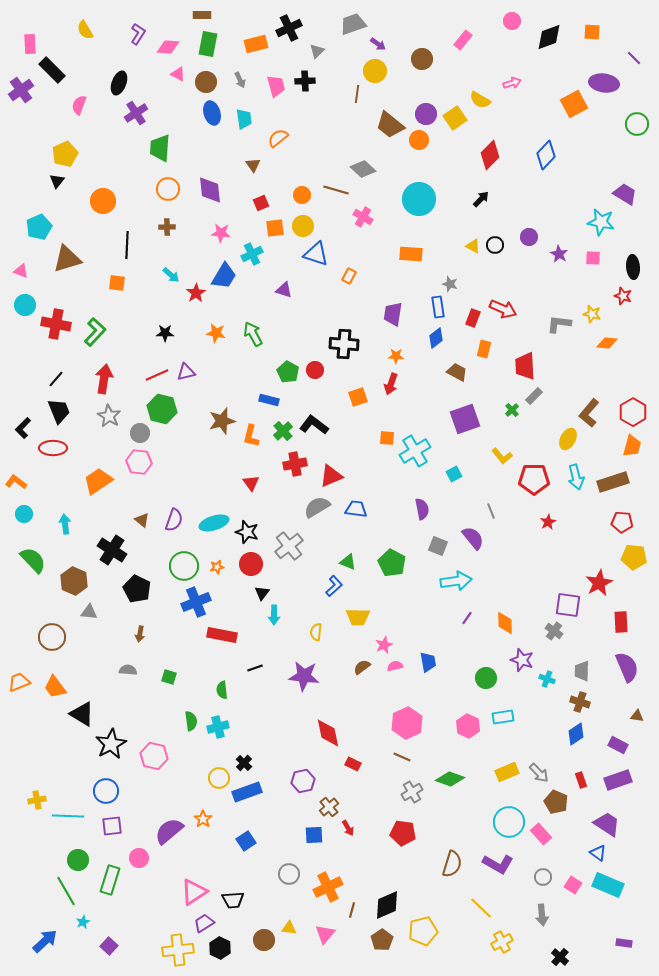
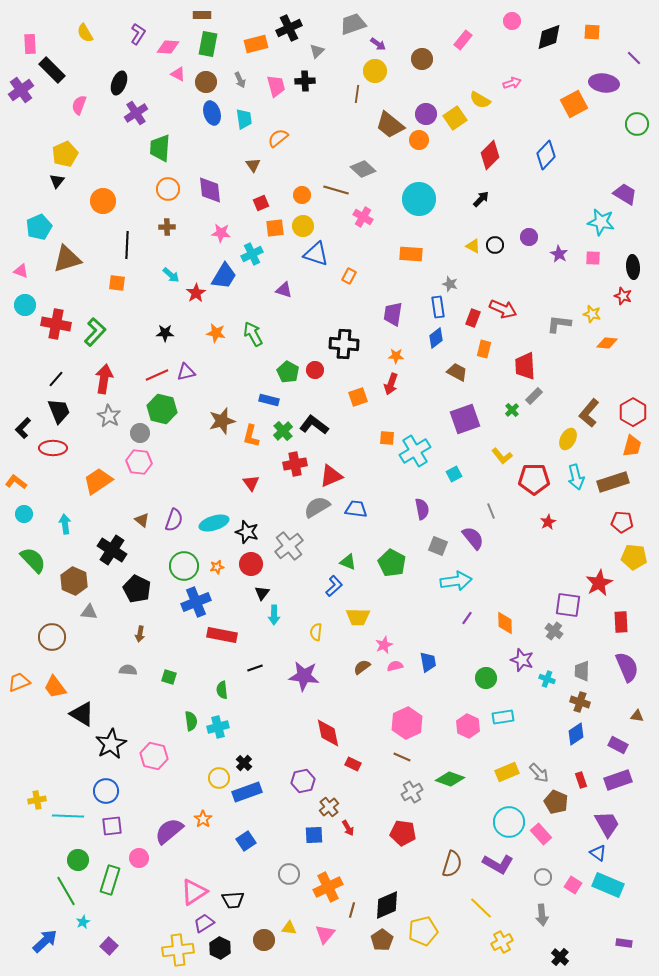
yellow semicircle at (85, 30): moved 3 px down
purple trapezoid at (607, 824): rotated 28 degrees clockwise
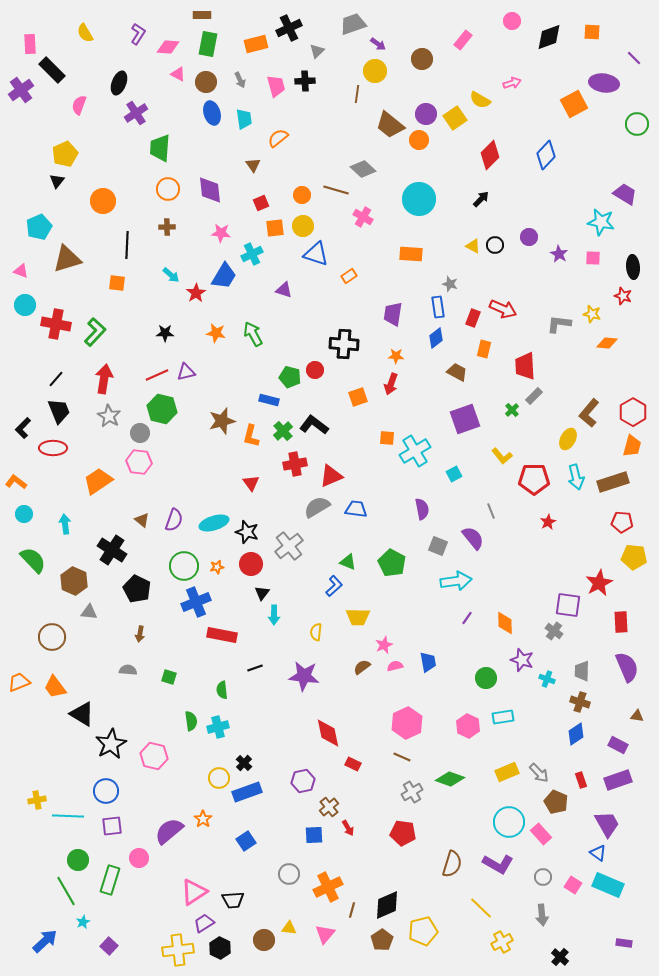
orange rectangle at (349, 276): rotated 28 degrees clockwise
green pentagon at (288, 372): moved 2 px right, 5 px down; rotated 15 degrees counterclockwise
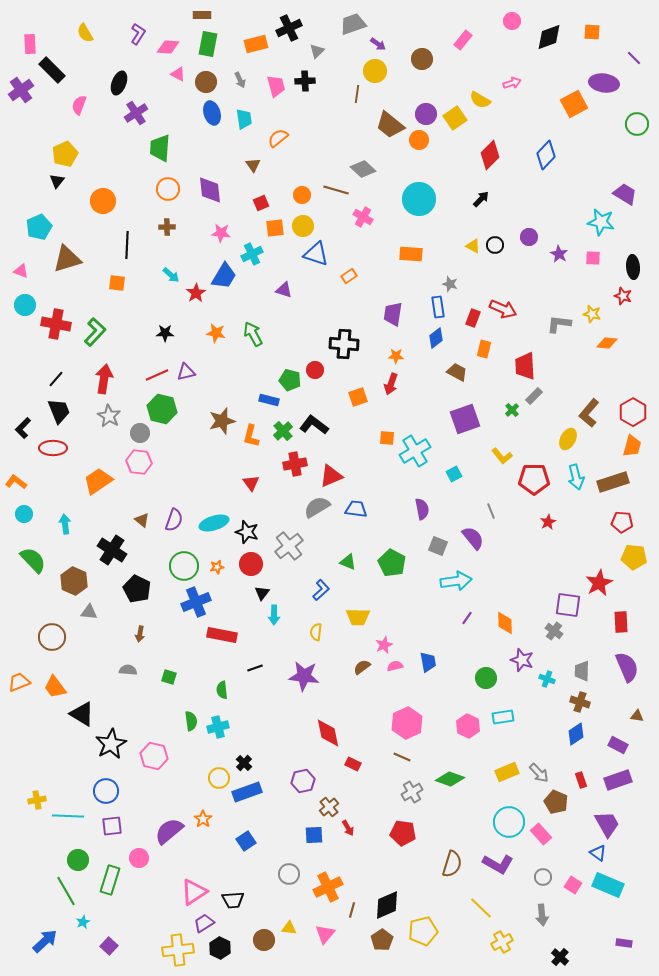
green pentagon at (290, 377): moved 3 px down
blue L-shape at (334, 586): moved 13 px left, 4 px down
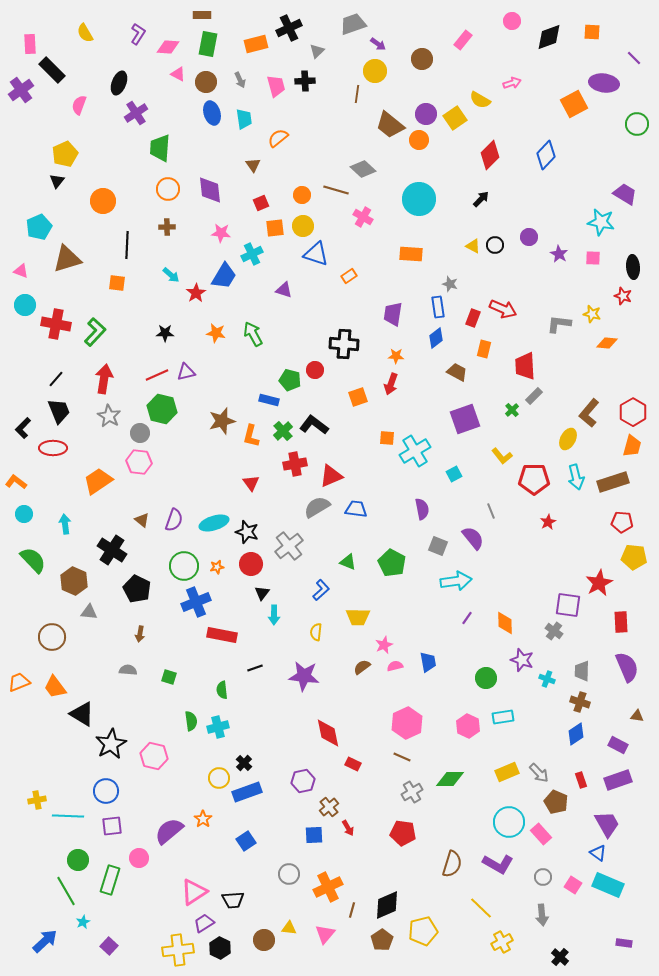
green diamond at (450, 779): rotated 20 degrees counterclockwise
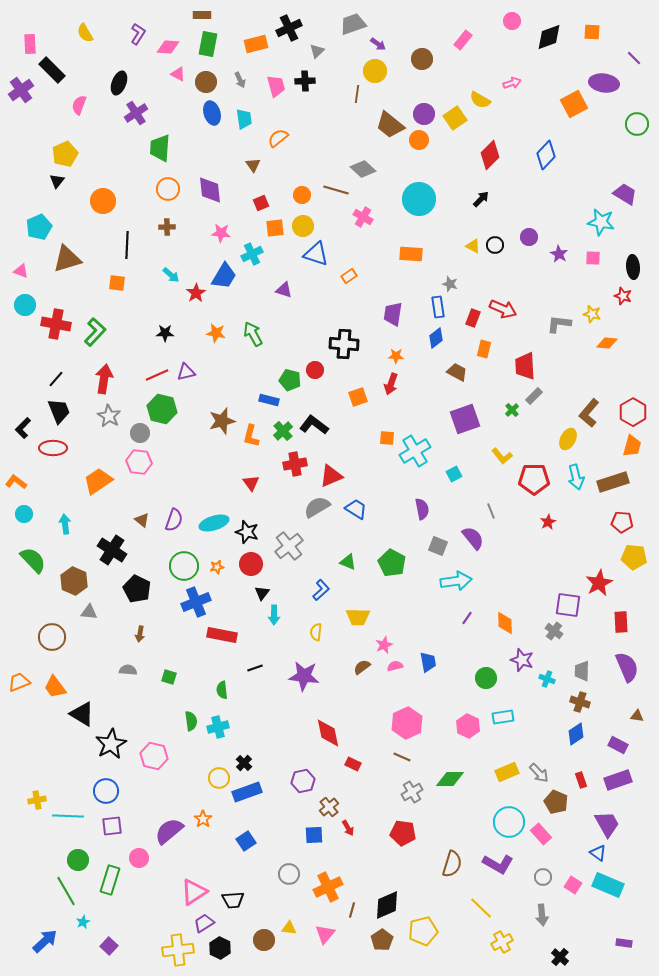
purple circle at (426, 114): moved 2 px left
blue trapezoid at (356, 509): rotated 25 degrees clockwise
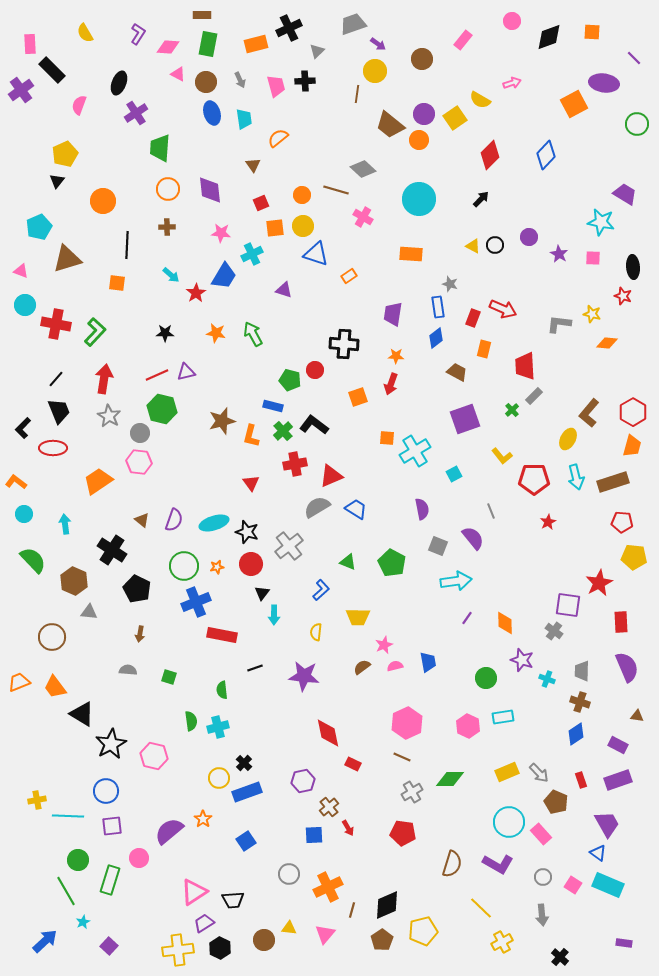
blue rectangle at (269, 400): moved 4 px right, 6 px down
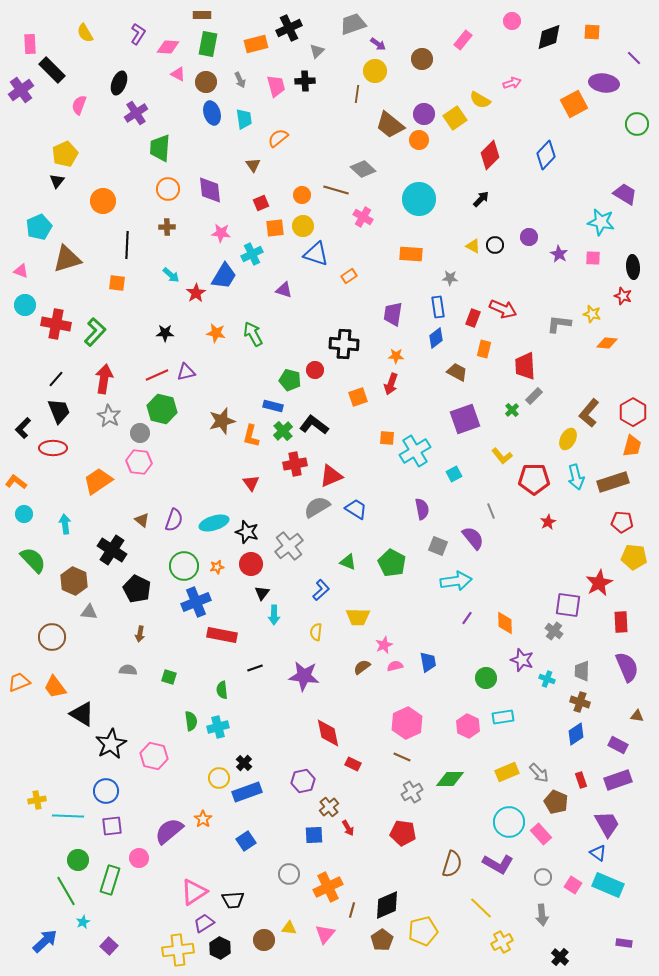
gray star at (450, 284): moved 6 px up; rotated 14 degrees counterclockwise
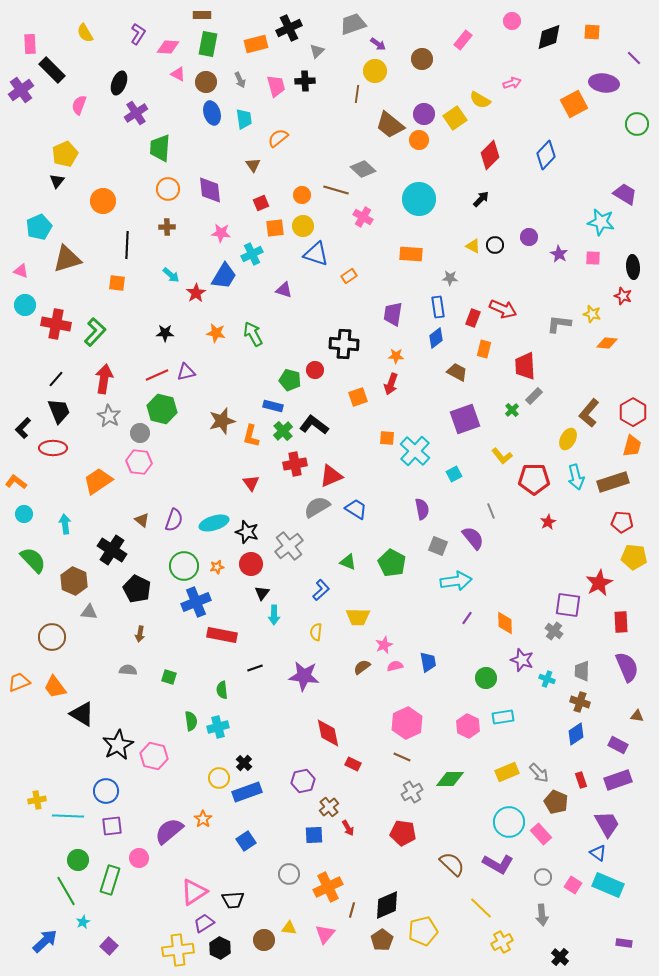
cyan cross at (415, 451): rotated 16 degrees counterclockwise
black star at (111, 744): moved 7 px right, 1 px down
brown semicircle at (452, 864): rotated 64 degrees counterclockwise
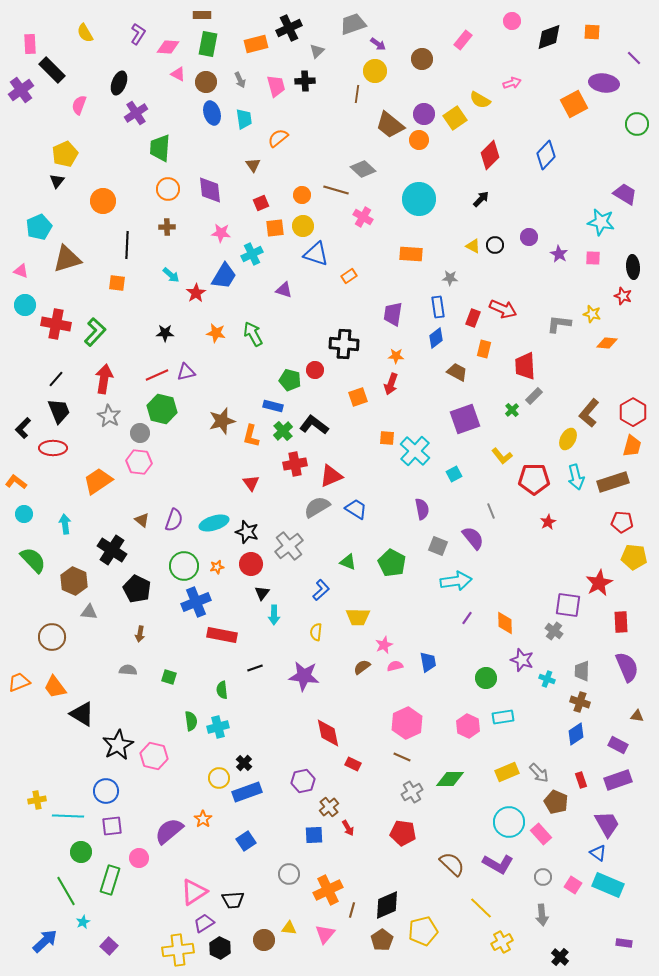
green circle at (78, 860): moved 3 px right, 8 px up
orange cross at (328, 887): moved 3 px down
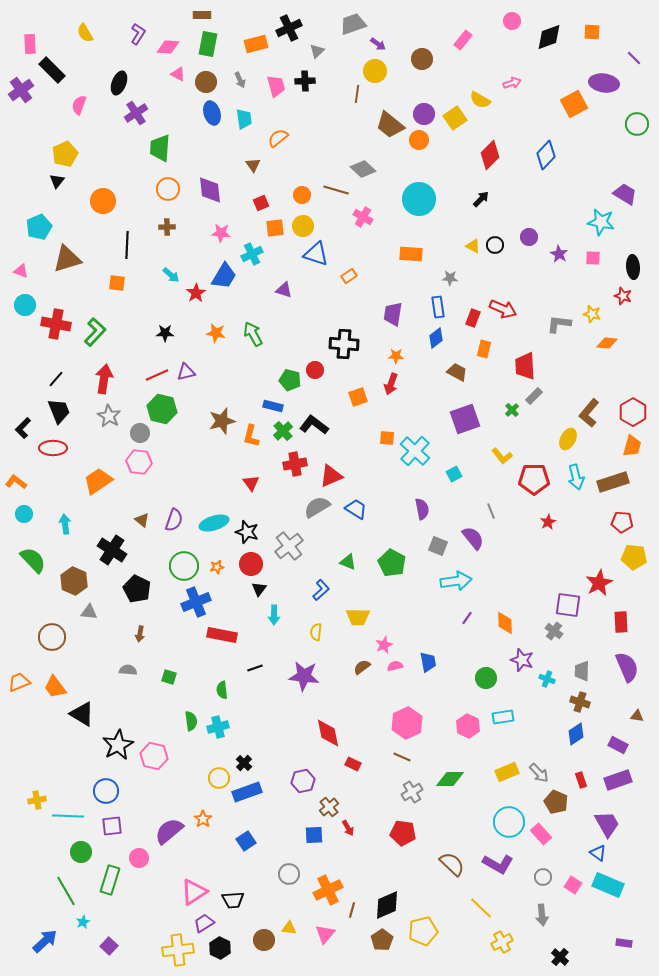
black triangle at (262, 593): moved 3 px left, 4 px up
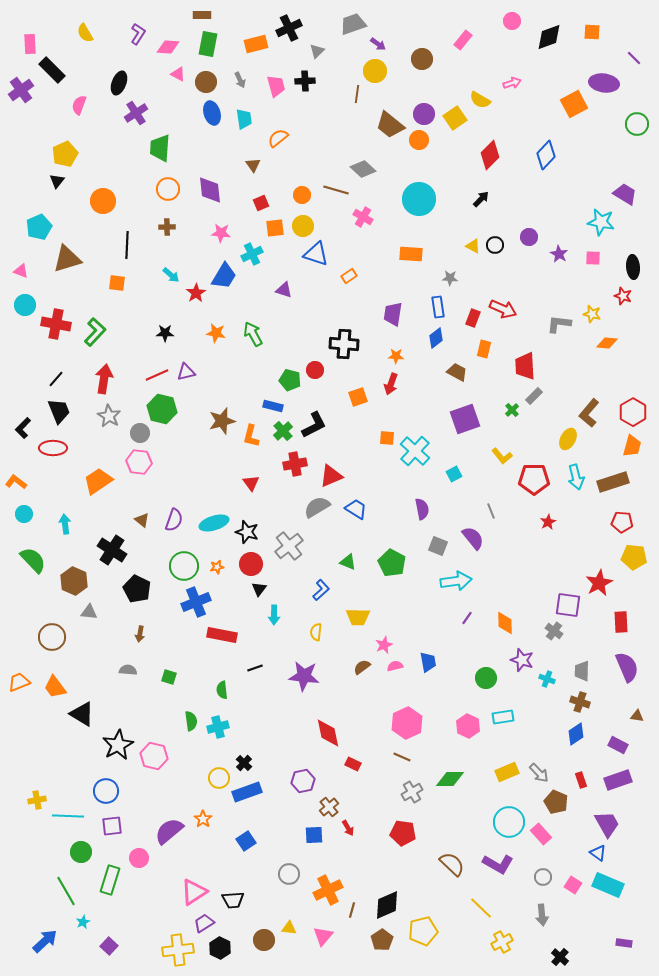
black L-shape at (314, 425): rotated 116 degrees clockwise
pink triangle at (325, 934): moved 2 px left, 2 px down
